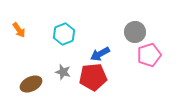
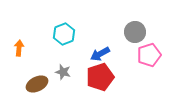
orange arrow: moved 18 px down; rotated 140 degrees counterclockwise
red pentagon: moved 7 px right; rotated 12 degrees counterclockwise
brown ellipse: moved 6 px right
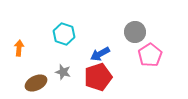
cyan hexagon: rotated 20 degrees counterclockwise
pink pentagon: moved 1 px right; rotated 15 degrees counterclockwise
red pentagon: moved 2 px left
brown ellipse: moved 1 px left, 1 px up
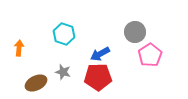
red pentagon: rotated 16 degrees clockwise
